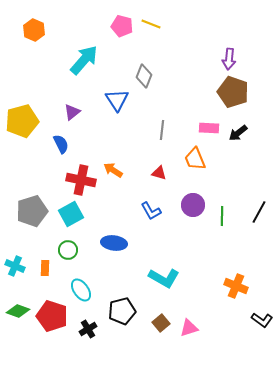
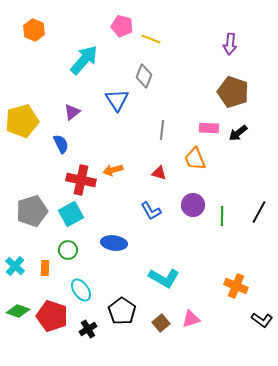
yellow line: moved 15 px down
purple arrow: moved 1 px right, 15 px up
orange arrow: rotated 48 degrees counterclockwise
cyan cross: rotated 18 degrees clockwise
black pentagon: rotated 24 degrees counterclockwise
pink triangle: moved 2 px right, 9 px up
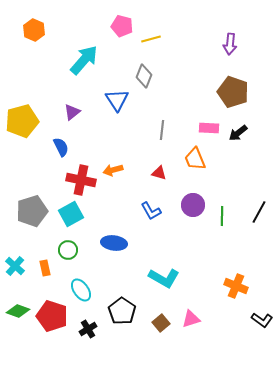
yellow line: rotated 36 degrees counterclockwise
blue semicircle: moved 3 px down
orange rectangle: rotated 14 degrees counterclockwise
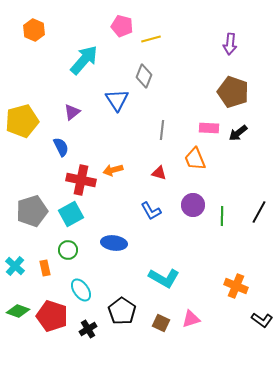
brown square: rotated 24 degrees counterclockwise
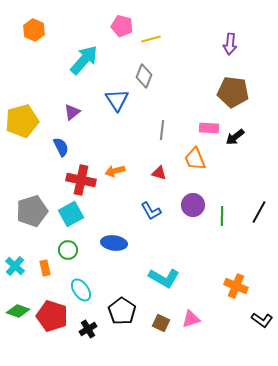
brown pentagon: rotated 12 degrees counterclockwise
black arrow: moved 3 px left, 4 px down
orange arrow: moved 2 px right, 1 px down
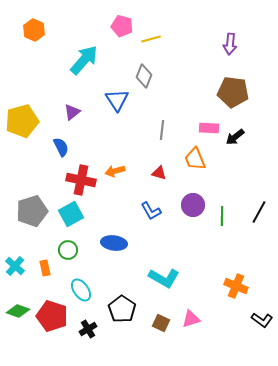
black pentagon: moved 2 px up
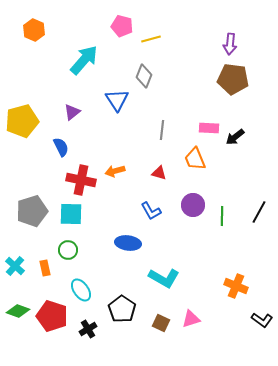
brown pentagon: moved 13 px up
cyan square: rotated 30 degrees clockwise
blue ellipse: moved 14 px right
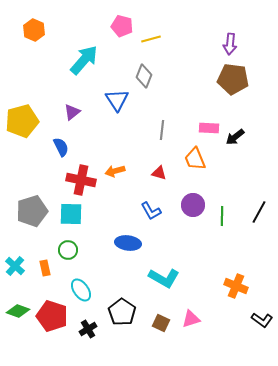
black pentagon: moved 3 px down
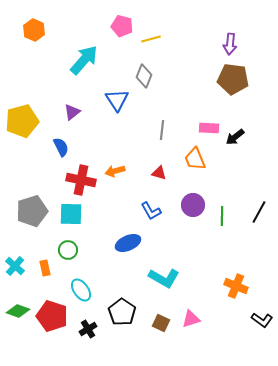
blue ellipse: rotated 30 degrees counterclockwise
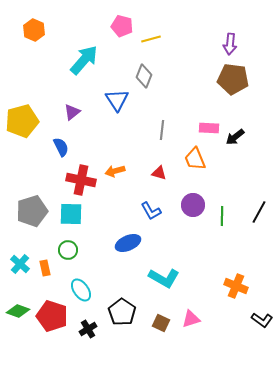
cyan cross: moved 5 px right, 2 px up
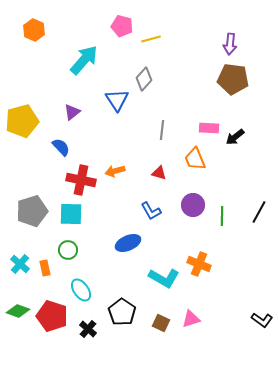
gray diamond: moved 3 px down; rotated 20 degrees clockwise
blue semicircle: rotated 18 degrees counterclockwise
orange cross: moved 37 px left, 22 px up
black cross: rotated 18 degrees counterclockwise
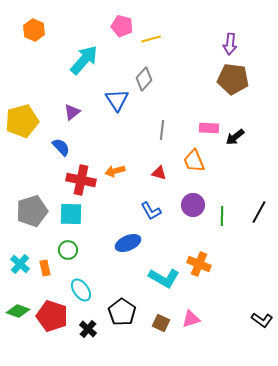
orange trapezoid: moved 1 px left, 2 px down
